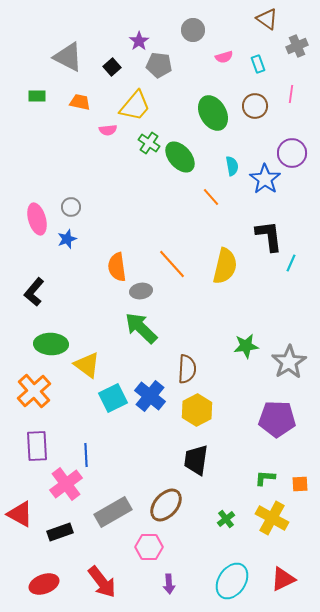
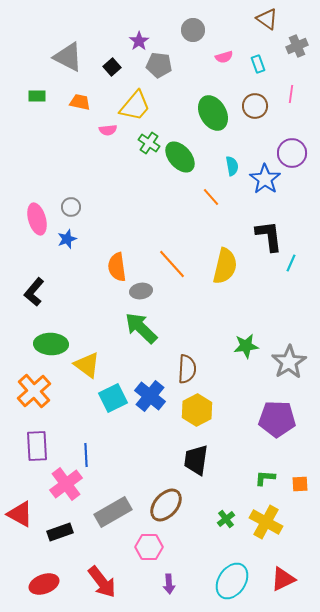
yellow cross at (272, 518): moved 6 px left, 4 px down
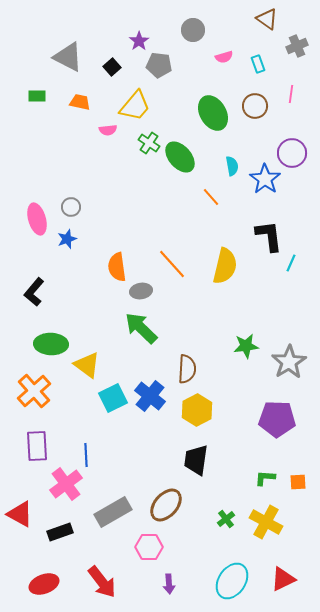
orange square at (300, 484): moved 2 px left, 2 px up
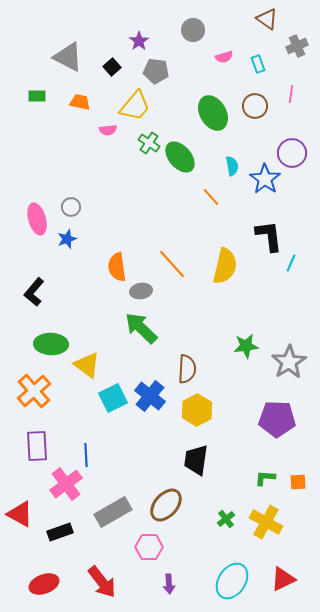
gray pentagon at (159, 65): moved 3 px left, 6 px down
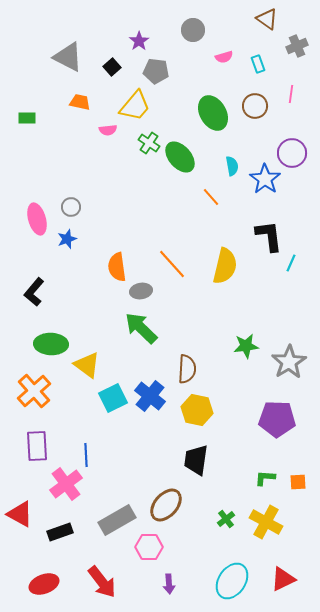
green rectangle at (37, 96): moved 10 px left, 22 px down
yellow hexagon at (197, 410): rotated 20 degrees counterclockwise
gray rectangle at (113, 512): moved 4 px right, 8 px down
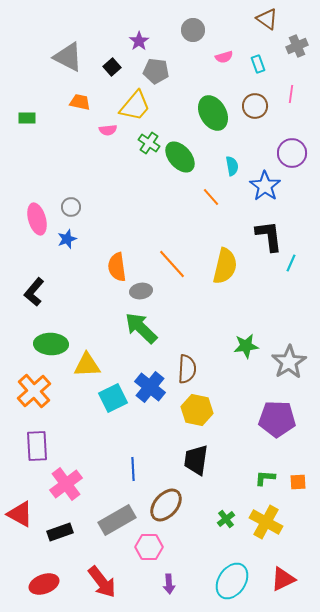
blue star at (265, 179): moved 7 px down
yellow triangle at (87, 365): rotated 40 degrees counterclockwise
blue cross at (150, 396): moved 9 px up
blue line at (86, 455): moved 47 px right, 14 px down
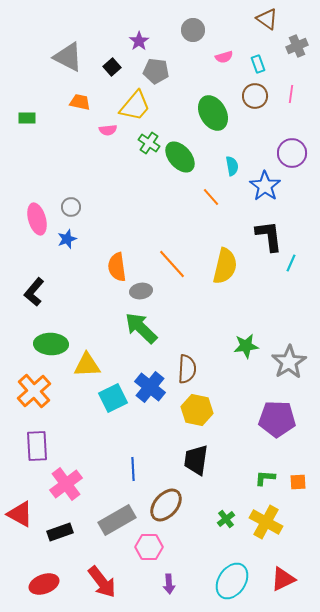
brown circle at (255, 106): moved 10 px up
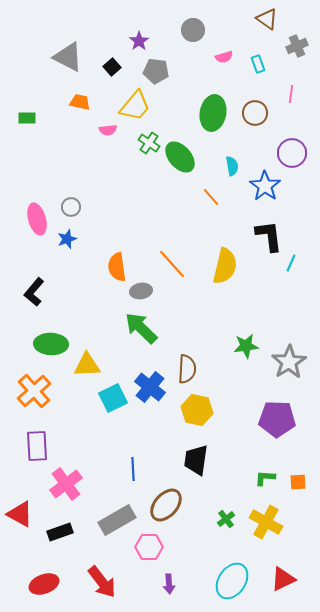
brown circle at (255, 96): moved 17 px down
green ellipse at (213, 113): rotated 40 degrees clockwise
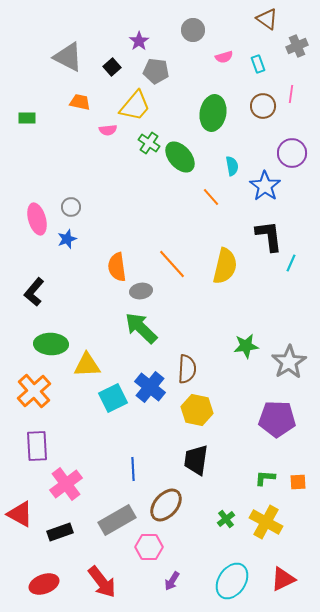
brown circle at (255, 113): moved 8 px right, 7 px up
purple arrow at (169, 584): moved 3 px right, 3 px up; rotated 36 degrees clockwise
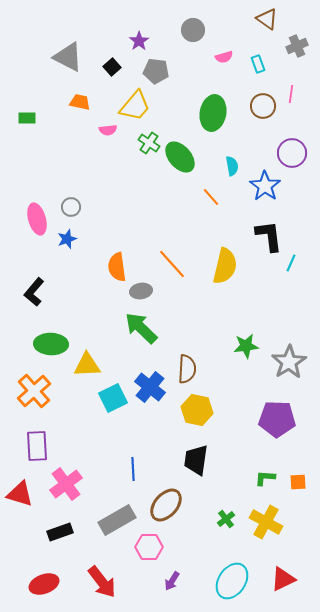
red triangle at (20, 514): moved 20 px up; rotated 12 degrees counterclockwise
